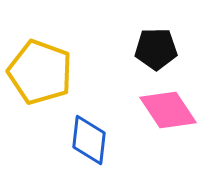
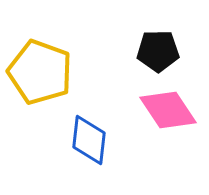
black pentagon: moved 2 px right, 2 px down
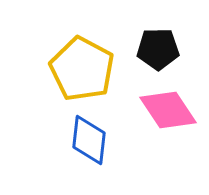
black pentagon: moved 2 px up
yellow pentagon: moved 42 px right, 3 px up; rotated 8 degrees clockwise
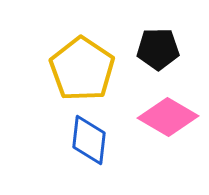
yellow pentagon: rotated 6 degrees clockwise
pink diamond: moved 7 px down; rotated 26 degrees counterclockwise
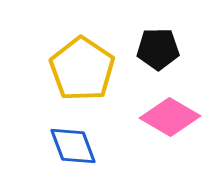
pink diamond: moved 2 px right
blue diamond: moved 16 px left, 6 px down; rotated 27 degrees counterclockwise
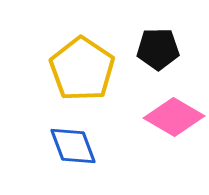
pink diamond: moved 4 px right
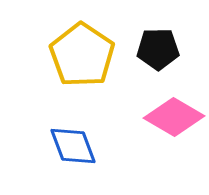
yellow pentagon: moved 14 px up
